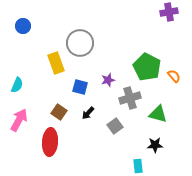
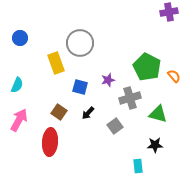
blue circle: moved 3 px left, 12 px down
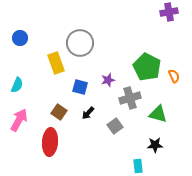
orange semicircle: rotated 16 degrees clockwise
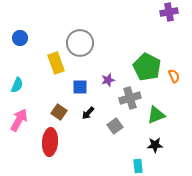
blue square: rotated 14 degrees counterclockwise
green triangle: moved 2 px left, 1 px down; rotated 36 degrees counterclockwise
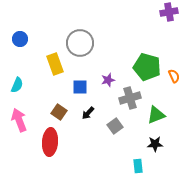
blue circle: moved 1 px down
yellow rectangle: moved 1 px left, 1 px down
green pentagon: rotated 12 degrees counterclockwise
pink arrow: rotated 50 degrees counterclockwise
black star: moved 1 px up
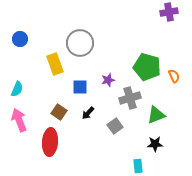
cyan semicircle: moved 4 px down
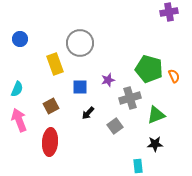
green pentagon: moved 2 px right, 2 px down
brown square: moved 8 px left, 6 px up; rotated 28 degrees clockwise
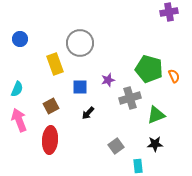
gray square: moved 1 px right, 20 px down
red ellipse: moved 2 px up
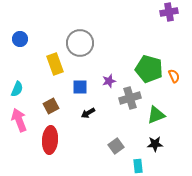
purple star: moved 1 px right, 1 px down
black arrow: rotated 16 degrees clockwise
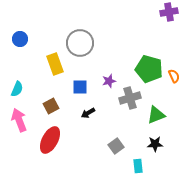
red ellipse: rotated 24 degrees clockwise
